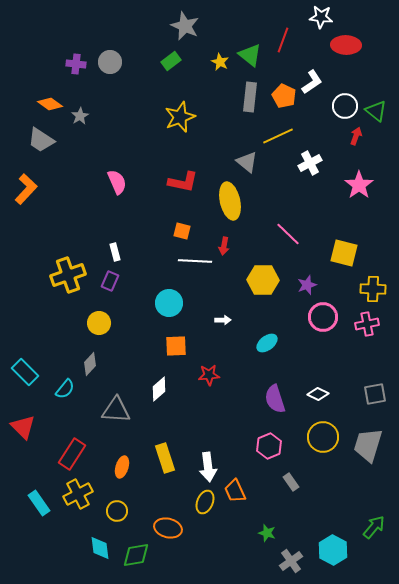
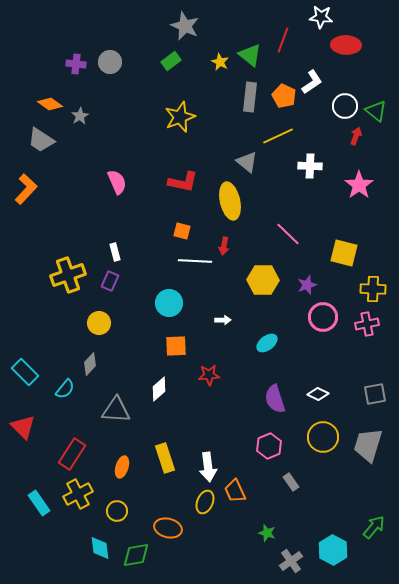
white cross at (310, 163): moved 3 px down; rotated 30 degrees clockwise
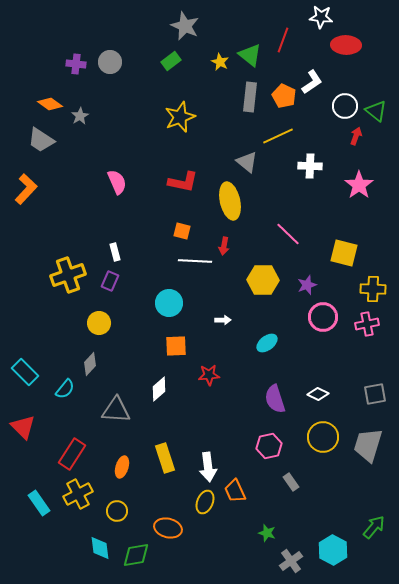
pink hexagon at (269, 446): rotated 10 degrees clockwise
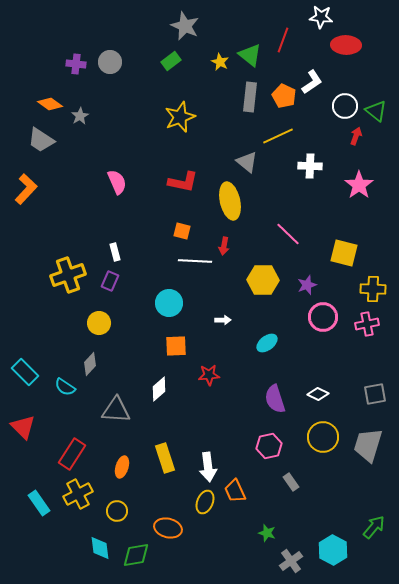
cyan semicircle at (65, 389): moved 2 px up; rotated 85 degrees clockwise
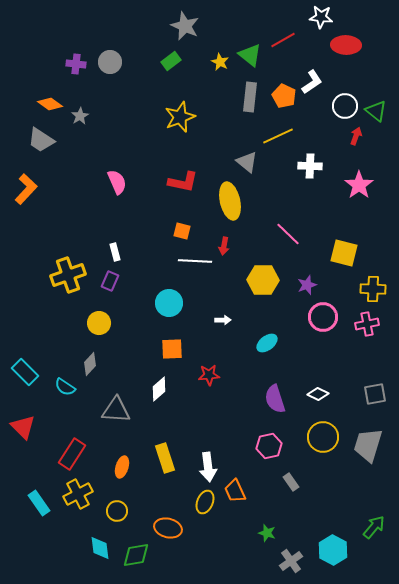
red line at (283, 40): rotated 40 degrees clockwise
orange square at (176, 346): moved 4 px left, 3 px down
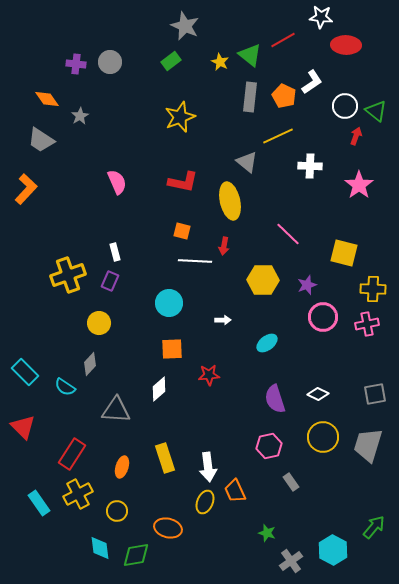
orange diamond at (50, 104): moved 3 px left, 5 px up; rotated 20 degrees clockwise
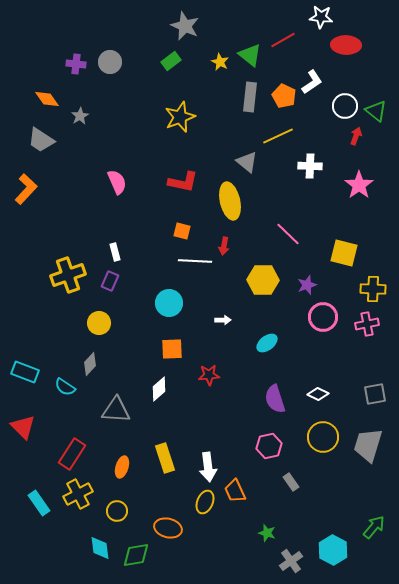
cyan rectangle at (25, 372): rotated 24 degrees counterclockwise
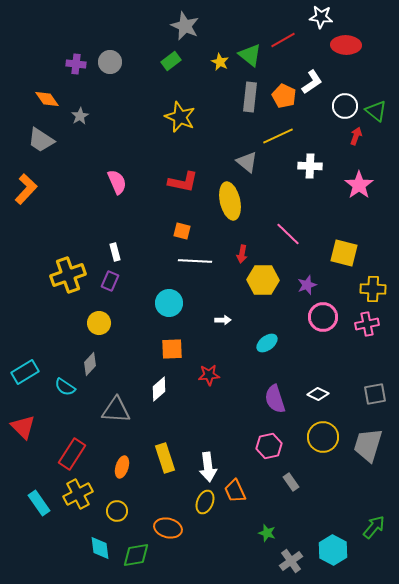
yellow star at (180, 117): rotated 28 degrees counterclockwise
red arrow at (224, 246): moved 18 px right, 8 px down
cyan rectangle at (25, 372): rotated 52 degrees counterclockwise
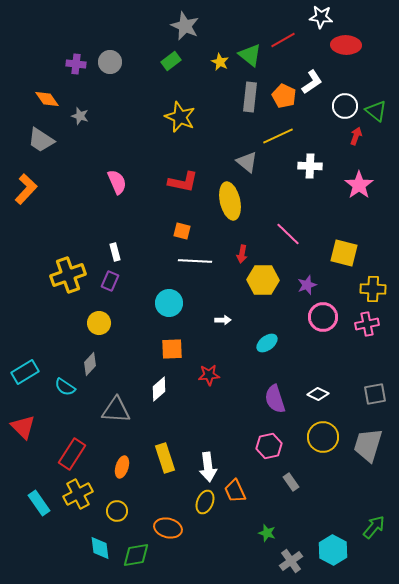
gray star at (80, 116): rotated 24 degrees counterclockwise
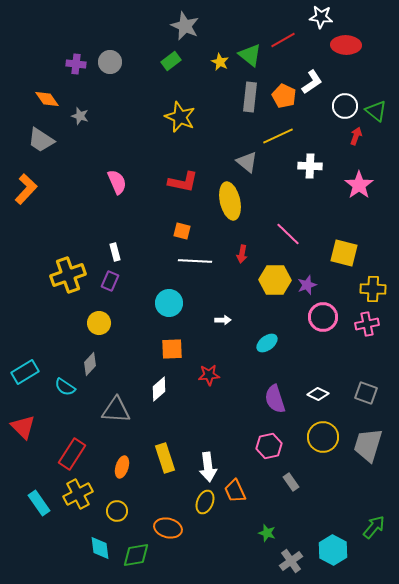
yellow hexagon at (263, 280): moved 12 px right
gray square at (375, 394): moved 9 px left, 1 px up; rotated 30 degrees clockwise
